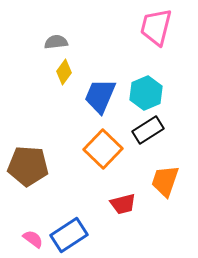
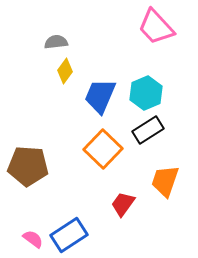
pink trapezoid: rotated 57 degrees counterclockwise
yellow diamond: moved 1 px right, 1 px up
red trapezoid: rotated 140 degrees clockwise
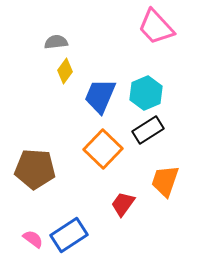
brown pentagon: moved 7 px right, 3 px down
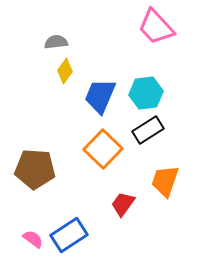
cyan hexagon: rotated 16 degrees clockwise
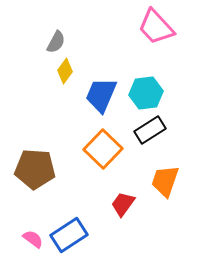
gray semicircle: rotated 125 degrees clockwise
blue trapezoid: moved 1 px right, 1 px up
black rectangle: moved 2 px right
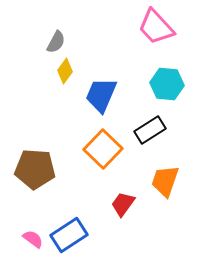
cyan hexagon: moved 21 px right, 9 px up; rotated 12 degrees clockwise
